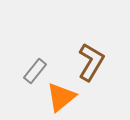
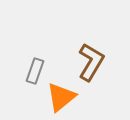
gray rectangle: rotated 20 degrees counterclockwise
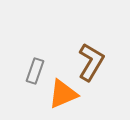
orange triangle: moved 2 px right, 3 px up; rotated 16 degrees clockwise
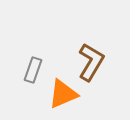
gray rectangle: moved 2 px left, 1 px up
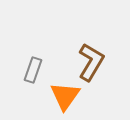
orange triangle: moved 2 px right, 2 px down; rotated 32 degrees counterclockwise
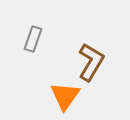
gray rectangle: moved 31 px up
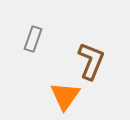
brown L-shape: moved 1 px up; rotated 9 degrees counterclockwise
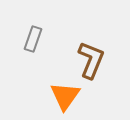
brown L-shape: moved 1 px up
